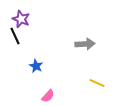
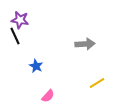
purple star: moved 1 px left, 1 px down; rotated 12 degrees counterclockwise
yellow line: rotated 56 degrees counterclockwise
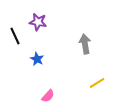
purple star: moved 18 px right, 2 px down
gray arrow: rotated 96 degrees counterclockwise
blue star: moved 1 px right, 7 px up
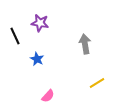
purple star: moved 2 px right, 1 px down
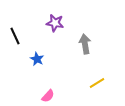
purple star: moved 15 px right
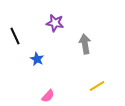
yellow line: moved 3 px down
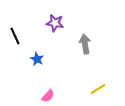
yellow line: moved 1 px right, 3 px down
